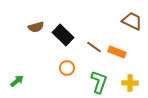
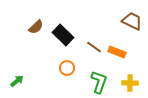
brown semicircle: rotated 28 degrees counterclockwise
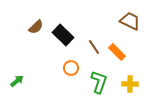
brown trapezoid: moved 2 px left
brown line: rotated 21 degrees clockwise
orange rectangle: rotated 24 degrees clockwise
orange circle: moved 4 px right
yellow cross: moved 1 px down
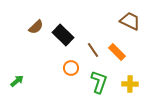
brown line: moved 1 px left, 3 px down
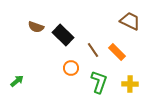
brown semicircle: rotated 63 degrees clockwise
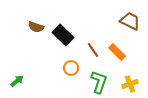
yellow cross: rotated 21 degrees counterclockwise
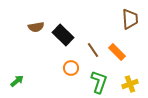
brown trapezoid: moved 2 px up; rotated 60 degrees clockwise
brown semicircle: rotated 28 degrees counterclockwise
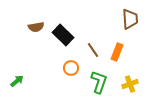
orange rectangle: rotated 66 degrees clockwise
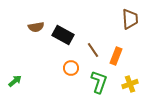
black rectangle: rotated 15 degrees counterclockwise
orange rectangle: moved 1 px left, 4 px down
green arrow: moved 2 px left
